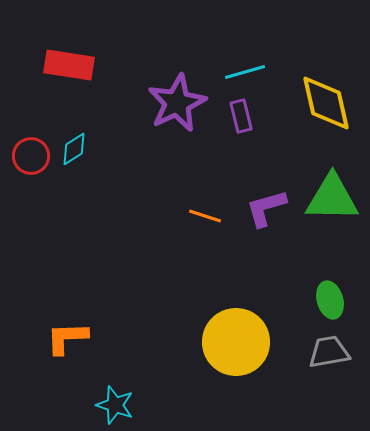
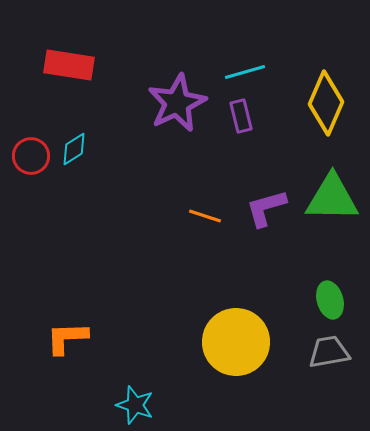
yellow diamond: rotated 36 degrees clockwise
cyan star: moved 20 px right
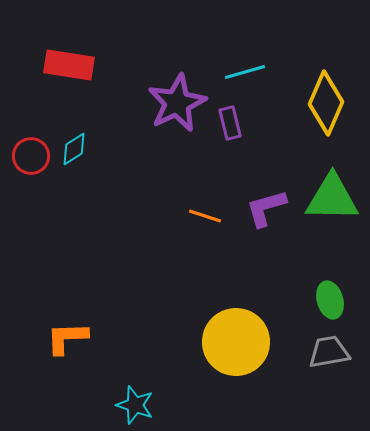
purple rectangle: moved 11 px left, 7 px down
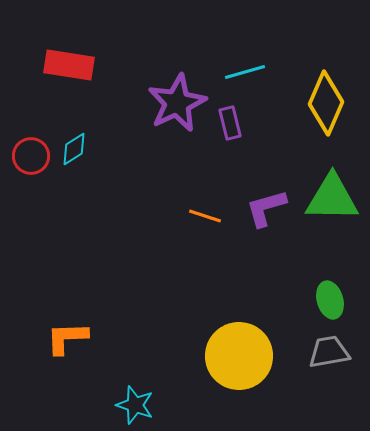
yellow circle: moved 3 px right, 14 px down
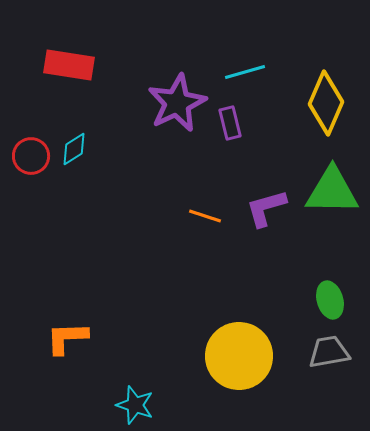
green triangle: moved 7 px up
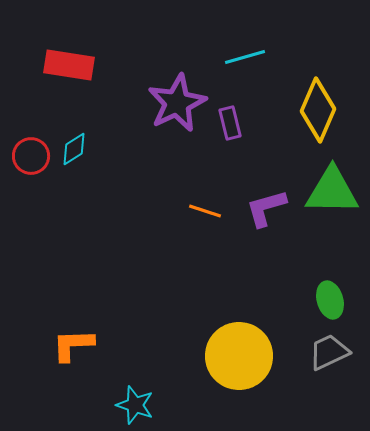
cyan line: moved 15 px up
yellow diamond: moved 8 px left, 7 px down
orange line: moved 5 px up
orange L-shape: moved 6 px right, 7 px down
gray trapezoid: rotated 15 degrees counterclockwise
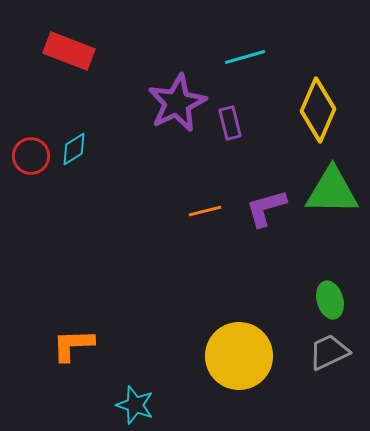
red rectangle: moved 14 px up; rotated 12 degrees clockwise
orange line: rotated 32 degrees counterclockwise
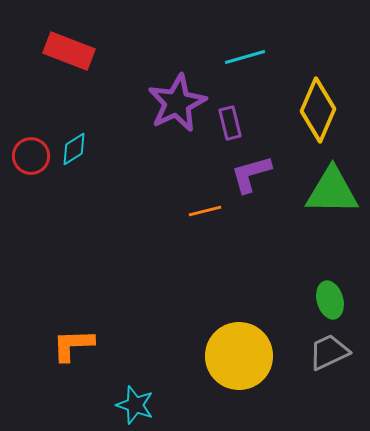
purple L-shape: moved 15 px left, 34 px up
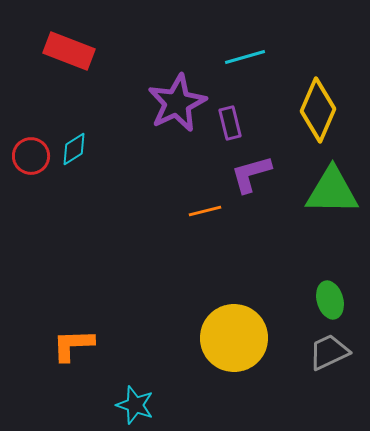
yellow circle: moved 5 px left, 18 px up
